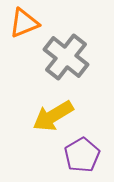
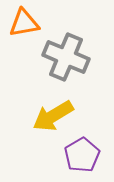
orange triangle: rotated 12 degrees clockwise
gray cross: rotated 15 degrees counterclockwise
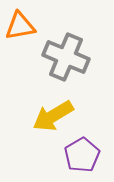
orange triangle: moved 4 px left, 3 px down
